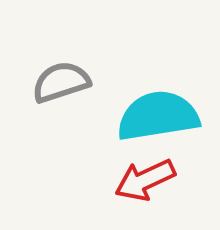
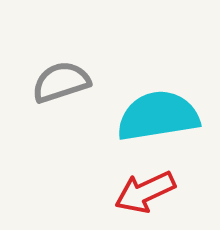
red arrow: moved 12 px down
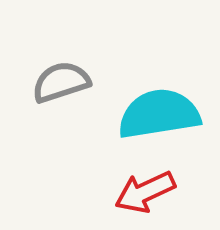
cyan semicircle: moved 1 px right, 2 px up
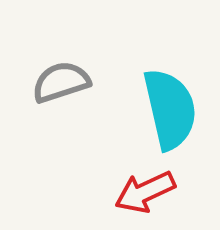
cyan semicircle: moved 11 px right, 5 px up; rotated 86 degrees clockwise
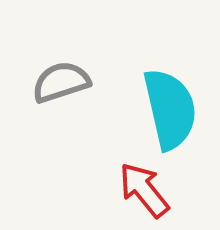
red arrow: moved 1 px left, 2 px up; rotated 76 degrees clockwise
